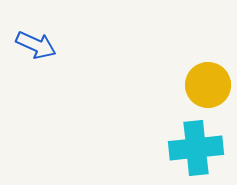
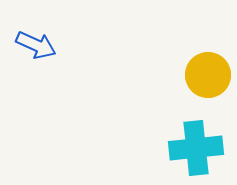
yellow circle: moved 10 px up
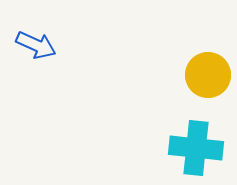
cyan cross: rotated 12 degrees clockwise
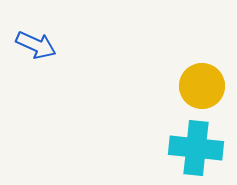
yellow circle: moved 6 px left, 11 px down
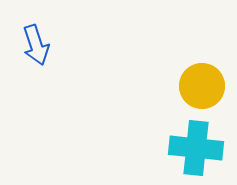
blue arrow: rotated 48 degrees clockwise
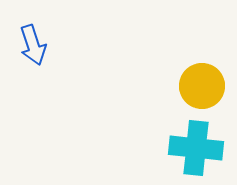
blue arrow: moved 3 px left
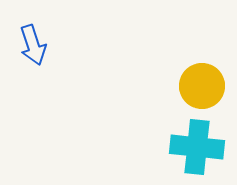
cyan cross: moved 1 px right, 1 px up
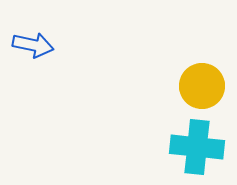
blue arrow: rotated 60 degrees counterclockwise
